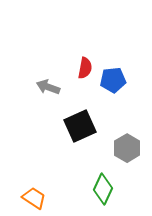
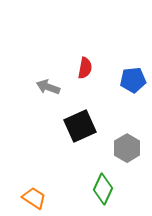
blue pentagon: moved 20 px right
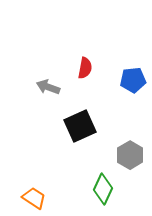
gray hexagon: moved 3 px right, 7 px down
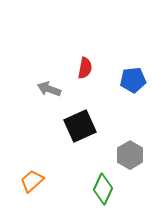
gray arrow: moved 1 px right, 2 px down
orange trapezoid: moved 2 px left, 17 px up; rotated 75 degrees counterclockwise
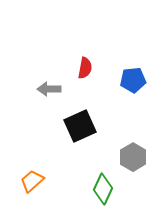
gray arrow: rotated 20 degrees counterclockwise
gray hexagon: moved 3 px right, 2 px down
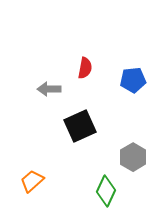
green diamond: moved 3 px right, 2 px down
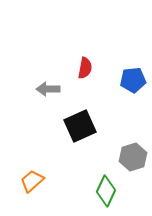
gray arrow: moved 1 px left
gray hexagon: rotated 12 degrees clockwise
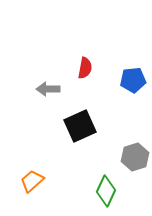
gray hexagon: moved 2 px right
